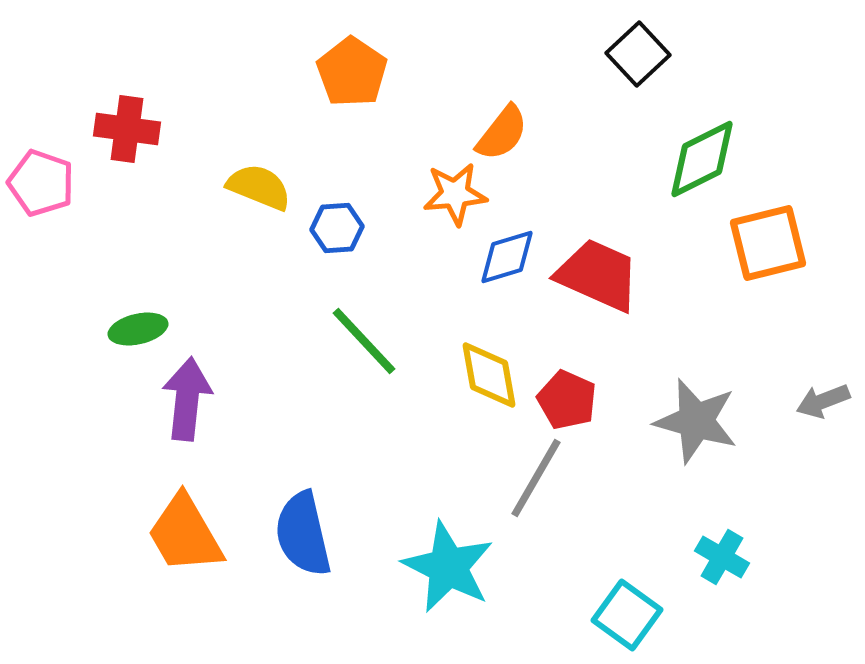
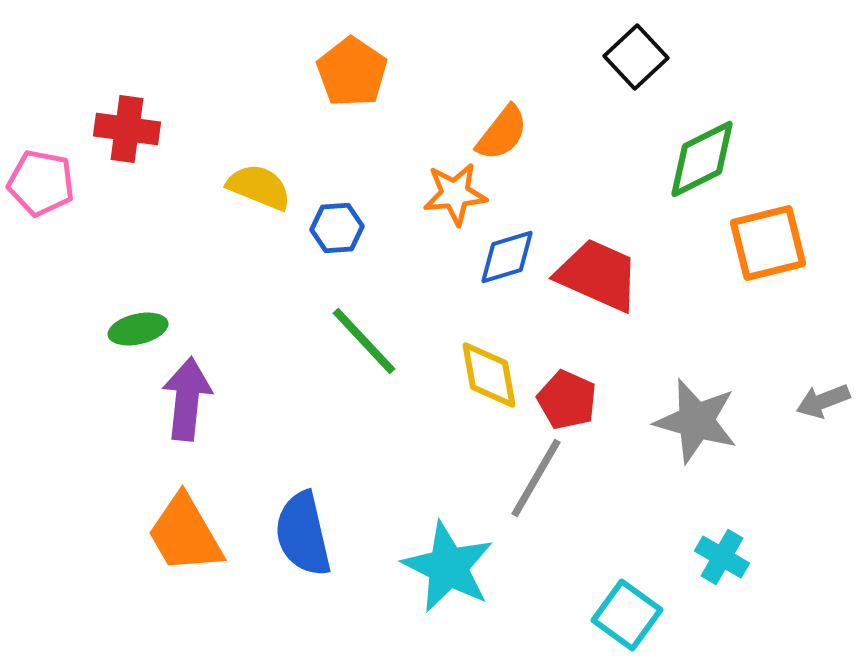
black square: moved 2 px left, 3 px down
pink pentagon: rotated 8 degrees counterclockwise
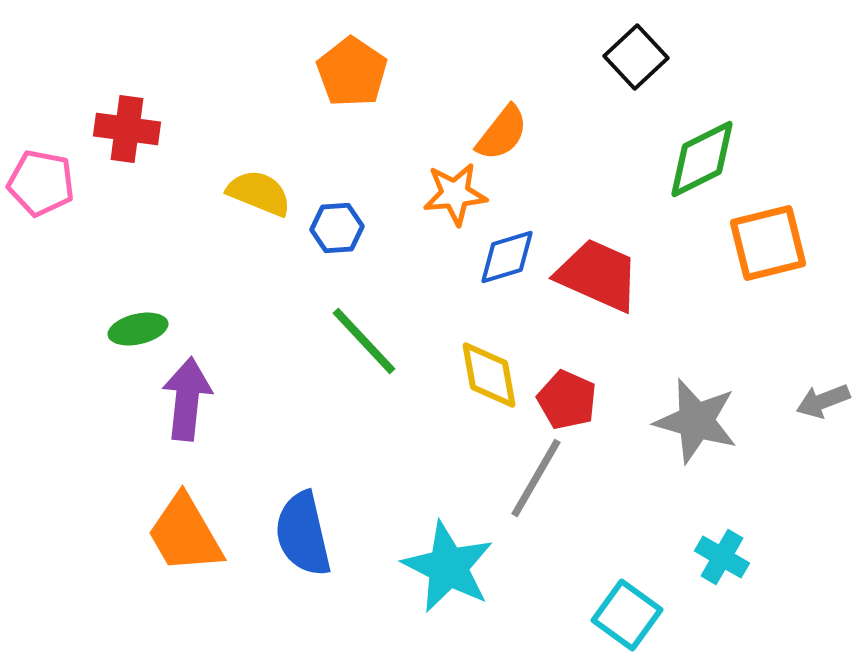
yellow semicircle: moved 6 px down
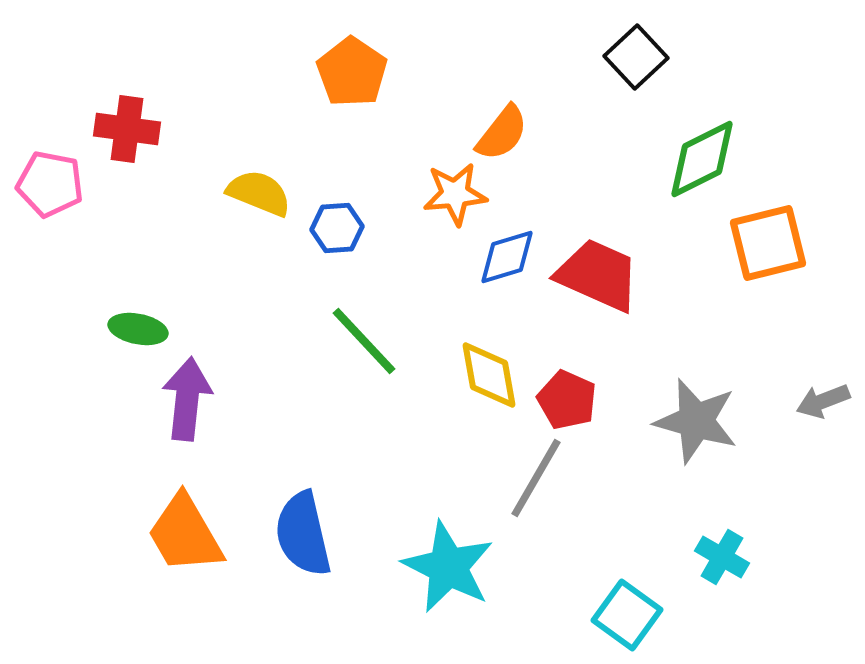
pink pentagon: moved 9 px right, 1 px down
green ellipse: rotated 24 degrees clockwise
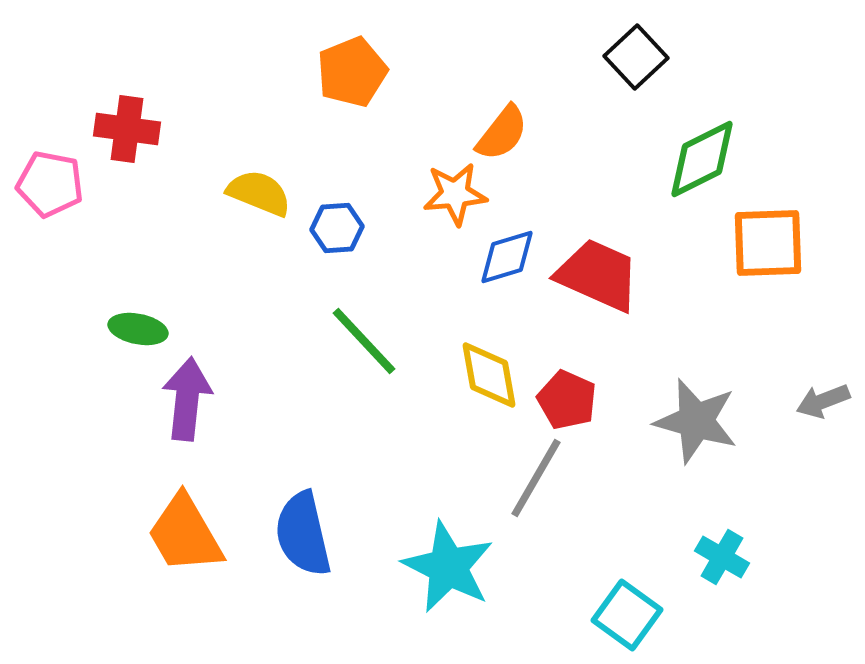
orange pentagon: rotated 16 degrees clockwise
orange square: rotated 12 degrees clockwise
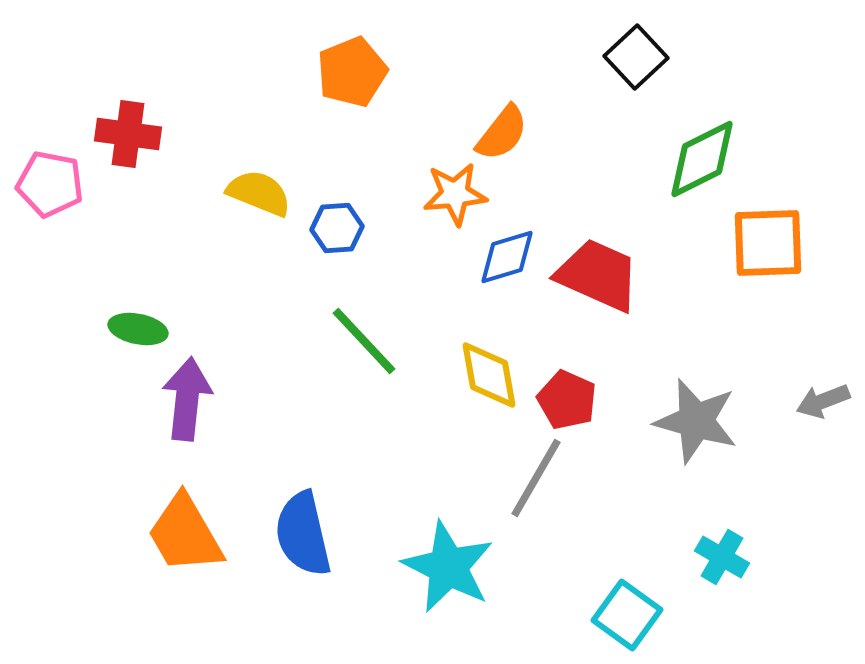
red cross: moved 1 px right, 5 px down
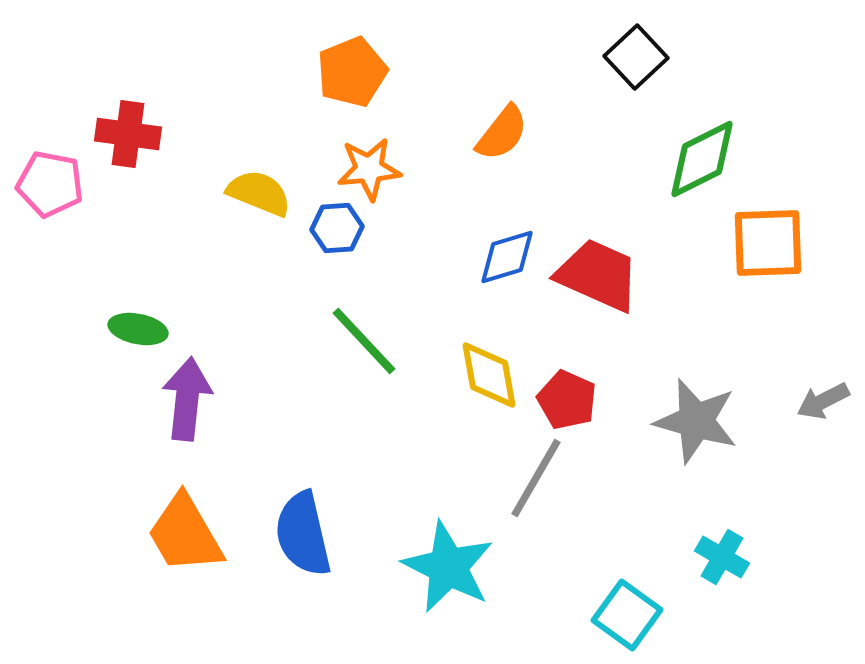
orange star: moved 86 px left, 25 px up
gray arrow: rotated 6 degrees counterclockwise
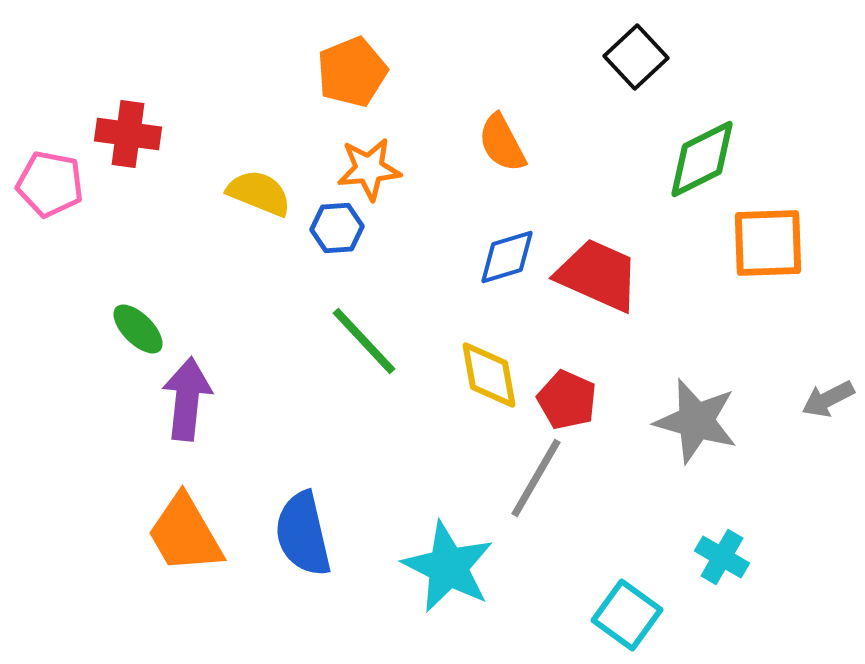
orange semicircle: moved 10 px down; rotated 114 degrees clockwise
green ellipse: rotated 34 degrees clockwise
gray arrow: moved 5 px right, 2 px up
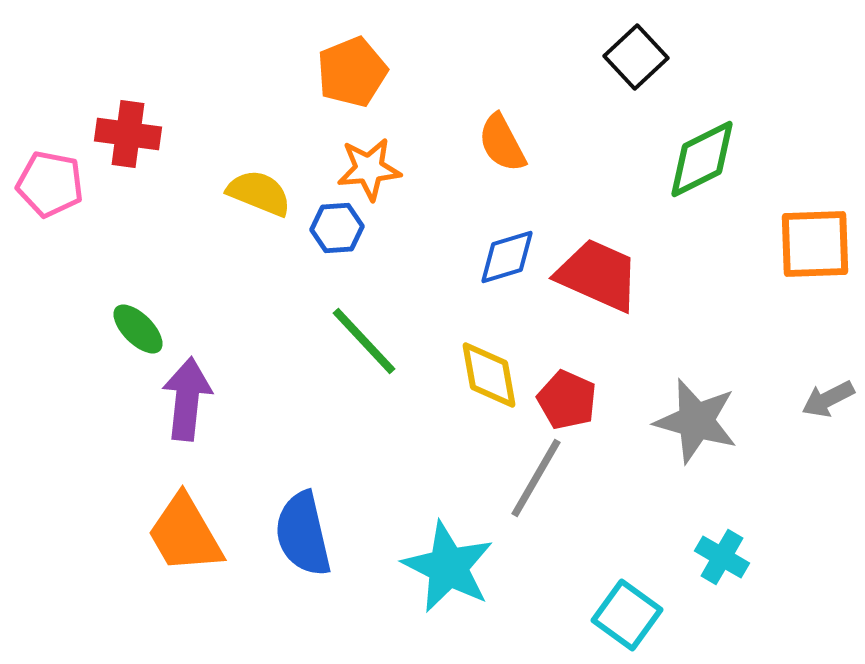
orange square: moved 47 px right, 1 px down
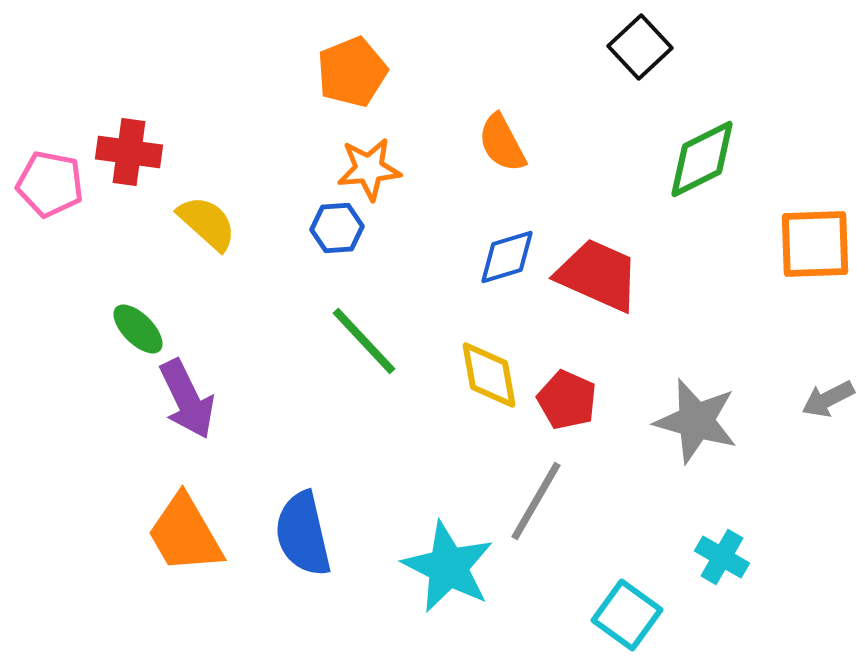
black square: moved 4 px right, 10 px up
red cross: moved 1 px right, 18 px down
yellow semicircle: moved 52 px left, 30 px down; rotated 20 degrees clockwise
purple arrow: rotated 148 degrees clockwise
gray line: moved 23 px down
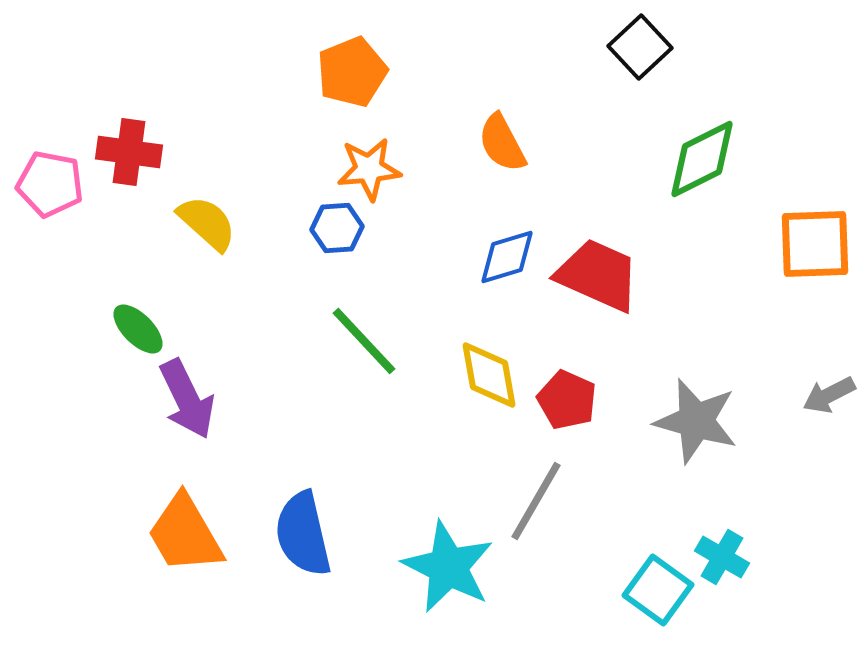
gray arrow: moved 1 px right, 4 px up
cyan square: moved 31 px right, 25 px up
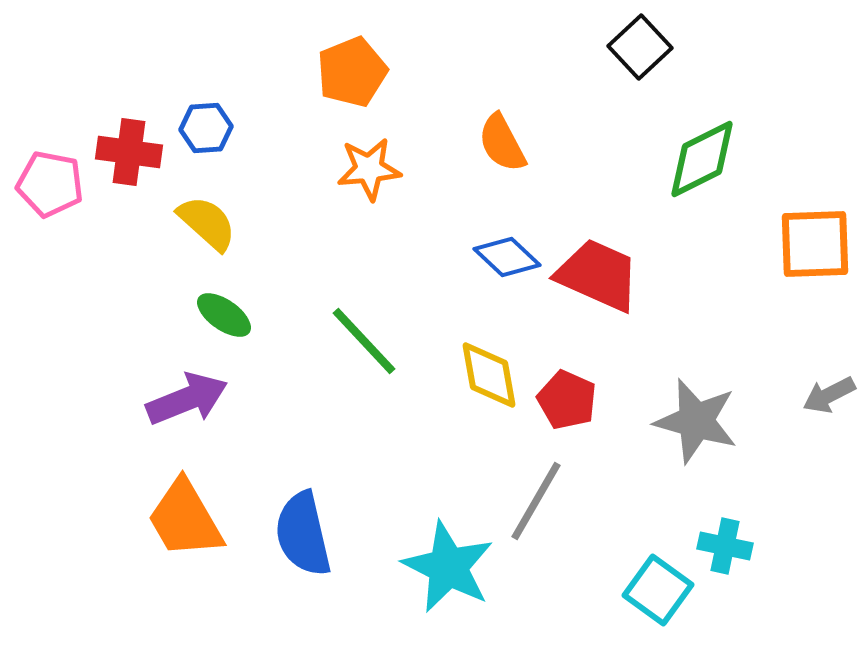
blue hexagon: moved 131 px left, 100 px up
blue diamond: rotated 60 degrees clockwise
green ellipse: moved 86 px right, 14 px up; rotated 10 degrees counterclockwise
purple arrow: rotated 86 degrees counterclockwise
orange trapezoid: moved 15 px up
cyan cross: moved 3 px right, 11 px up; rotated 18 degrees counterclockwise
